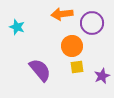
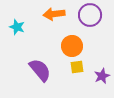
orange arrow: moved 8 px left
purple circle: moved 2 px left, 8 px up
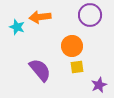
orange arrow: moved 14 px left, 3 px down
purple star: moved 3 px left, 9 px down
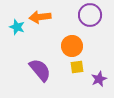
purple star: moved 6 px up
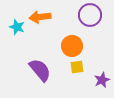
purple star: moved 3 px right, 1 px down
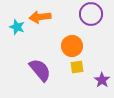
purple circle: moved 1 px right, 1 px up
purple star: rotated 14 degrees counterclockwise
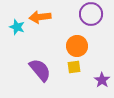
orange circle: moved 5 px right
yellow square: moved 3 px left
